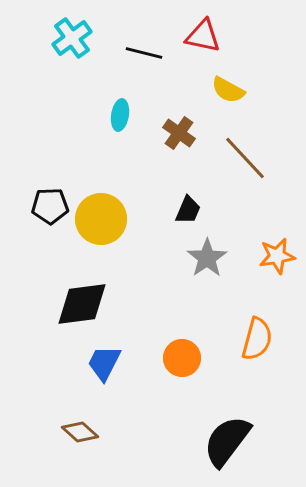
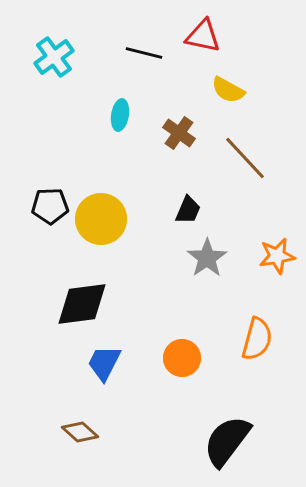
cyan cross: moved 18 px left, 19 px down
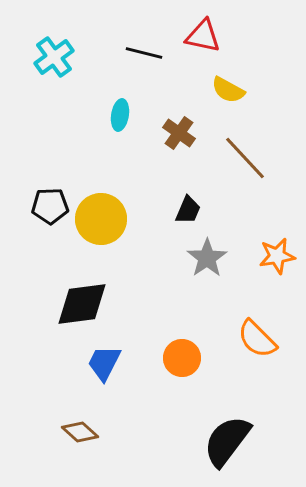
orange semicircle: rotated 120 degrees clockwise
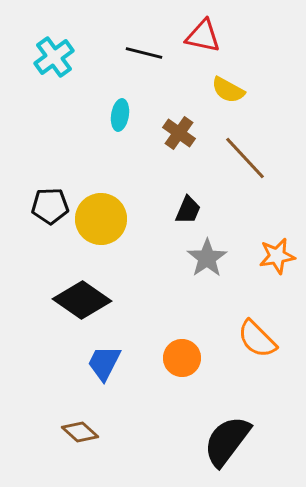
black diamond: moved 4 px up; rotated 42 degrees clockwise
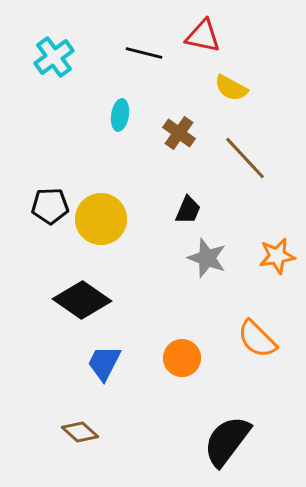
yellow semicircle: moved 3 px right, 2 px up
gray star: rotated 18 degrees counterclockwise
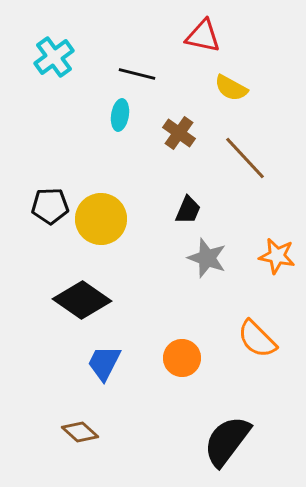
black line: moved 7 px left, 21 px down
orange star: rotated 21 degrees clockwise
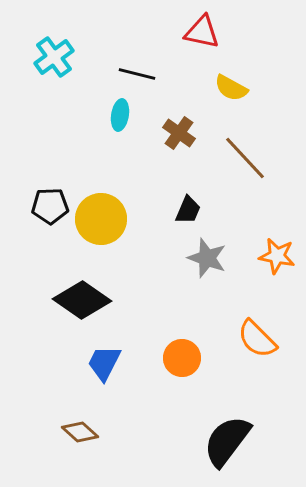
red triangle: moved 1 px left, 4 px up
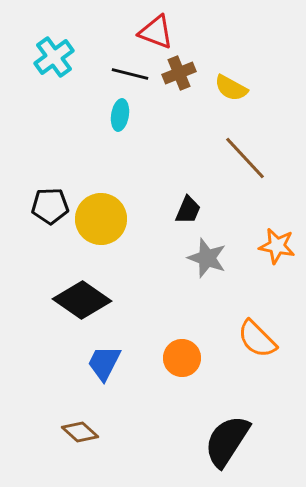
red triangle: moved 46 px left; rotated 9 degrees clockwise
black line: moved 7 px left
brown cross: moved 60 px up; rotated 32 degrees clockwise
orange star: moved 10 px up
black semicircle: rotated 4 degrees counterclockwise
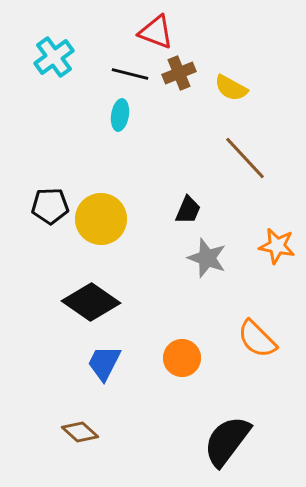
black diamond: moved 9 px right, 2 px down
black semicircle: rotated 4 degrees clockwise
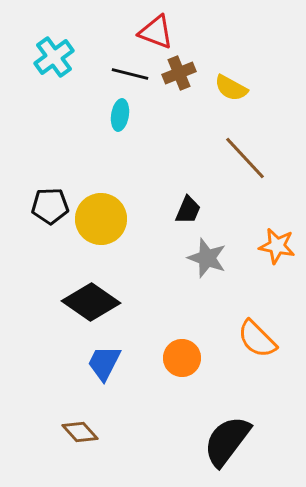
brown diamond: rotated 6 degrees clockwise
